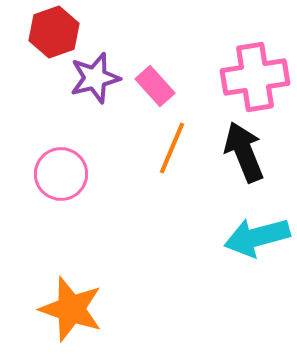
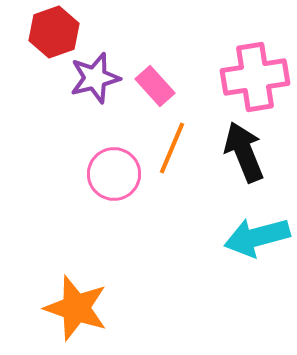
pink circle: moved 53 px right
orange star: moved 5 px right, 1 px up
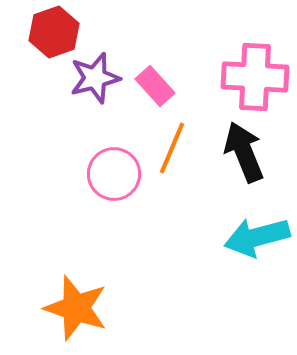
pink cross: rotated 12 degrees clockwise
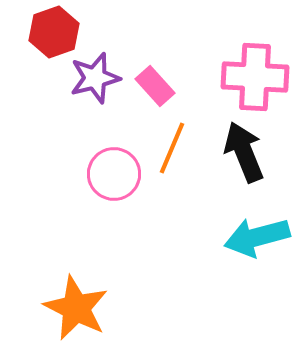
orange star: rotated 8 degrees clockwise
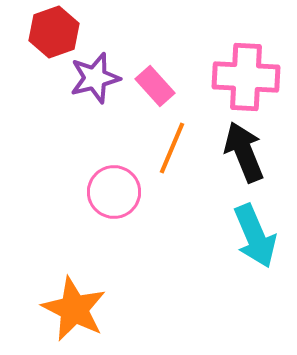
pink cross: moved 9 px left
pink circle: moved 18 px down
cyan arrow: moved 2 px left, 1 px up; rotated 98 degrees counterclockwise
orange star: moved 2 px left, 1 px down
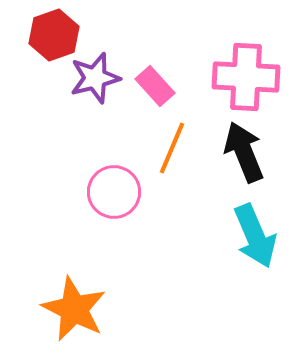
red hexagon: moved 3 px down
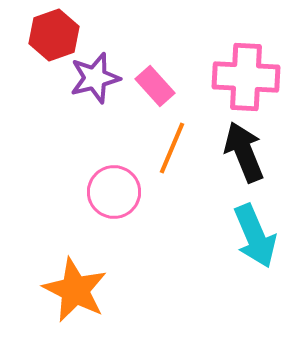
orange star: moved 1 px right, 19 px up
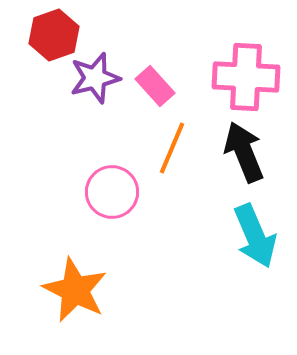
pink circle: moved 2 px left
